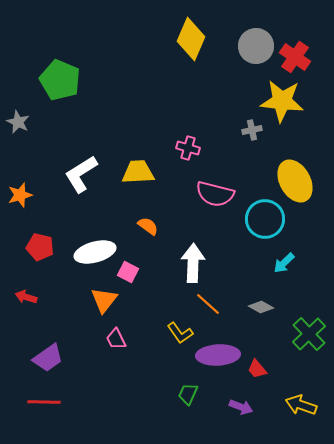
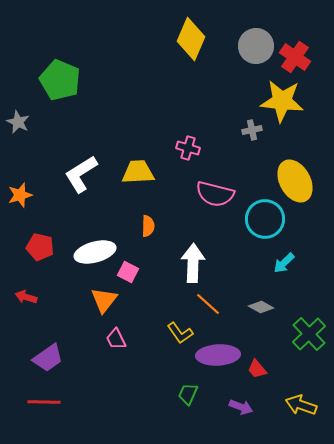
orange semicircle: rotated 55 degrees clockwise
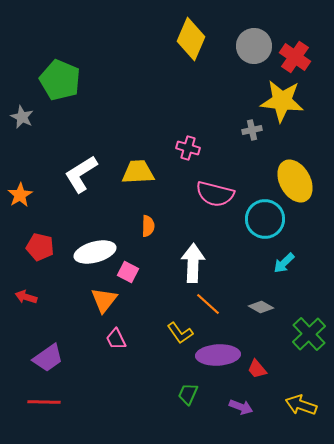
gray circle: moved 2 px left
gray star: moved 4 px right, 5 px up
orange star: rotated 15 degrees counterclockwise
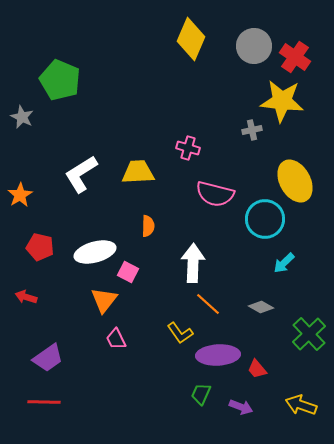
green trapezoid: moved 13 px right
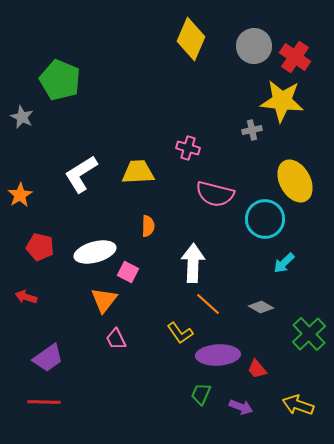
yellow arrow: moved 3 px left
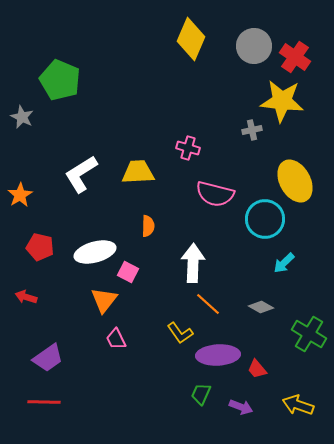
green cross: rotated 16 degrees counterclockwise
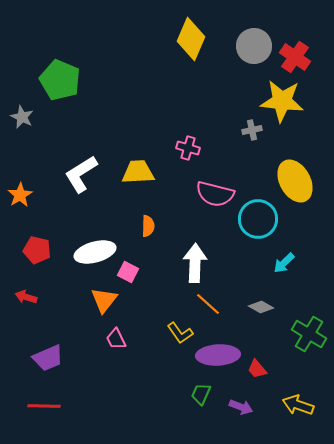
cyan circle: moved 7 px left
red pentagon: moved 3 px left, 3 px down
white arrow: moved 2 px right
purple trapezoid: rotated 12 degrees clockwise
red line: moved 4 px down
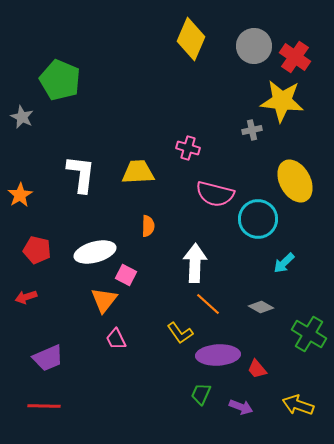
white L-shape: rotated 129 degrees clockwise
pink square: moved 2 px left, 3 px down
red arrow: rotated 35 degrees counterclockwise
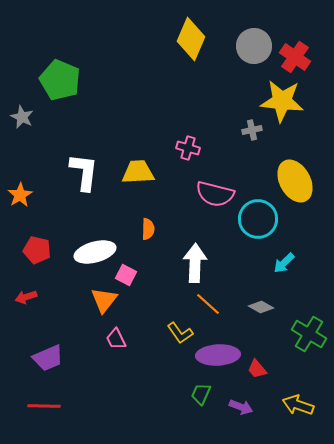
white L-shape: moved 3 px right, 2 px up
orange semicircle: moved 3 px down
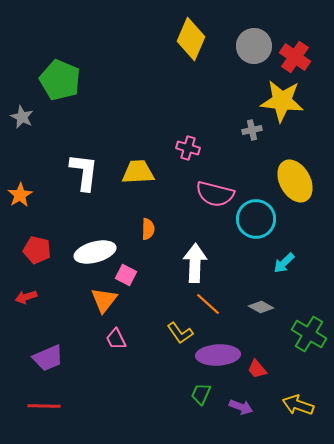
cyan circle: moved 2 px left
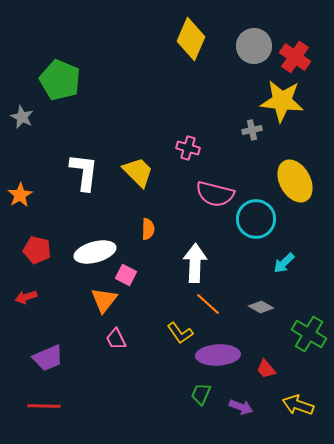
yellow trapezoid: rotated 48 degrees clockwise
red trapezoid: moved 9 px right
